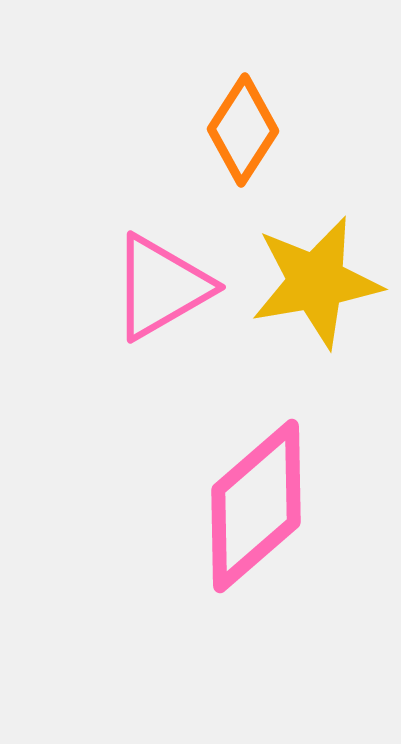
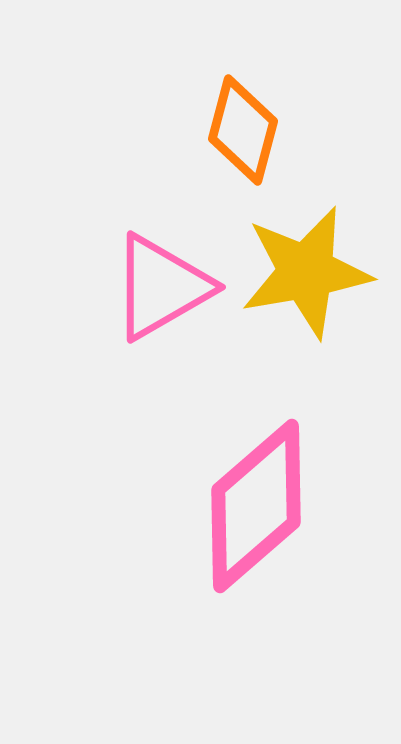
orange diamond: rotated 18 degrees counterclockwise
yellow star: moved 10 px left, 10 px up
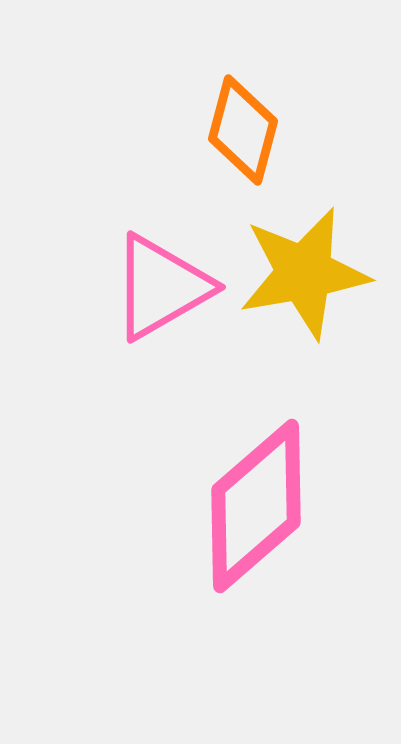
yellow star: moved 2 px left, 1 px down
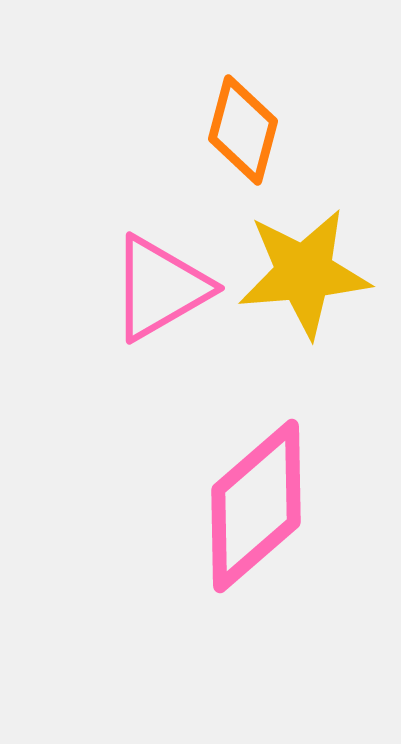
yellow star: rotated 5 degrees clockwise
pink triangle: moved 1 px left, 1 px down
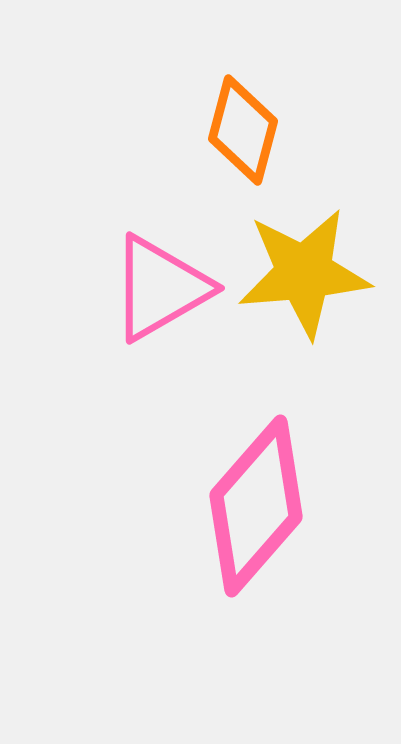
pink diamond: rotated 8 degrees counterclockwise
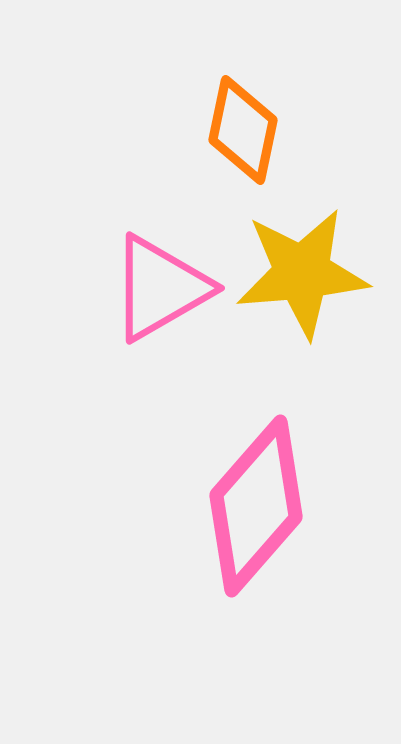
orange diamond: rotated 3 degrees counterclockwise
yellow star: moved 2 px left
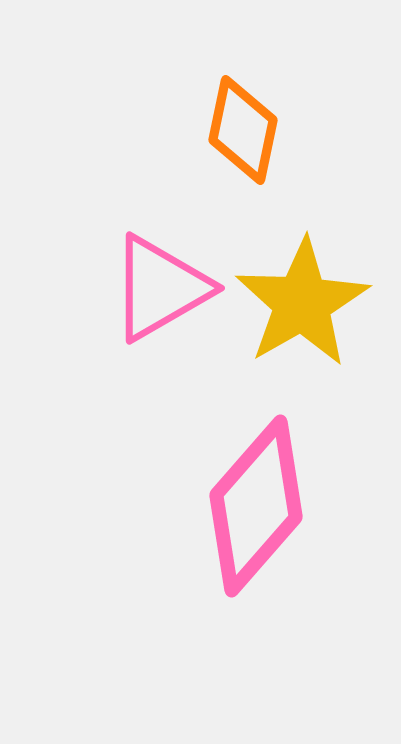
yellow star: moved 30 px down; rotated 25 degrees counterclockwise
